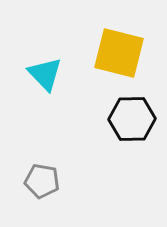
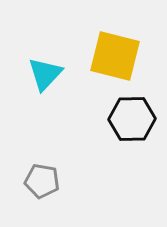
yellow square: moved 4 px left, 3 px down
cyan triangle: rotated 27 degrees clockwise
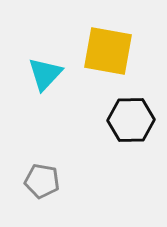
yellow square: moved 7 px left, 5 px up; rotated 4 degrees counterclockwise
black hexagon: moved 1 px left, 1 px down
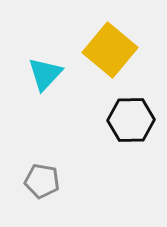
yellow square: moved 2 px right, 1 px up; rotated 30 degrees clockwise
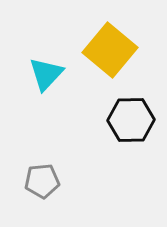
cyan triangle: moved 1 px right
gray pentagon: rotated 16 degrees counterclockwise
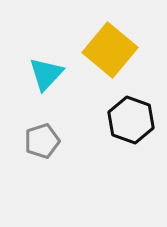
black hexagon: rotated 21 degrees clockwise
gray pentagon: moved 40 px up; rotated 12 degrees counterclockwise
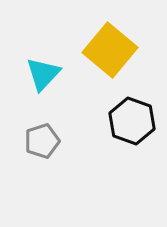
cyan triangle: moved 3 px left
black hexagon: moved 1 px right, 1 px down
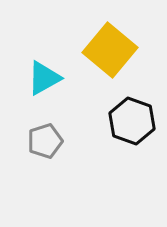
cyan triangle: moved 1 px right, 4 px down; rotated 18 degrees clockwise
gray pentagon: moved 3 px right
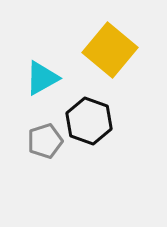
cyan triangle: moved 2 px left
black hexagon: moved 43 px left
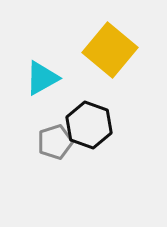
black hexagon: moved 4 px down
gray pentagon: moved 10 px right, 1 px down
